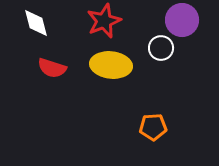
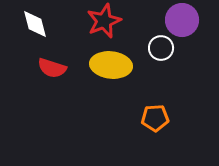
white diamond: moved 1 px left, 1 px down
orange pentagon: moved 2 px right, 9 px up
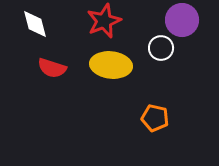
orange pentagon: rotated 16 degrees clockwise
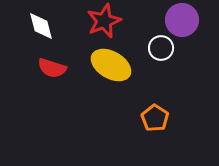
white diamond: moved 6 px right, 2 px down
yellow ellipse: rotated 24 degrees clockwise
orange pentagon: rotated 20 degrees clockwise
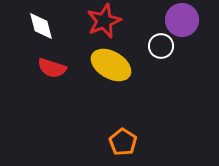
white circle: moved 2 px up
orange pentagon: moved 32 px left, 24 px down
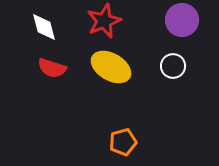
white diamond: moved 3 px right, 1 px down
white circle: moved 12 px right, 20 px down
yellow ellipse: moved 2 px down
orange pentagon: rotated 24 degrees clockwise
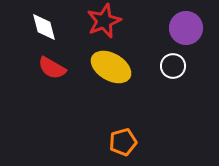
purple circle: moved 4 px right, 8 px down
red semicircle: rotated 12 degrees clockwise
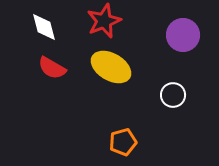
purple circle: moved 3 px left, 7 px down
white circle: moved 29 px down
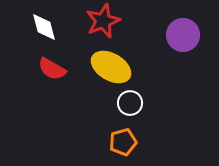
red star: moved 1 px left
red semicircle: moved 1 px down
white circle: moved 43 px left, 8 px down
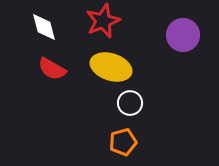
yellow ellipse: rotated 12 degrees counterclockwise
